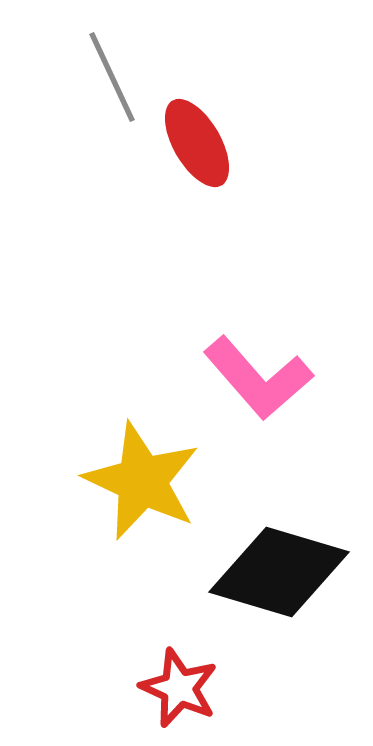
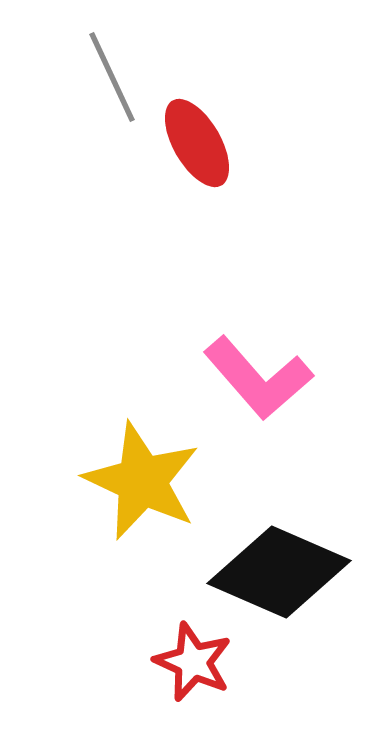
black diamond: rotated 7 degrees clockwise
red star: moved 14 px right, 26 px up
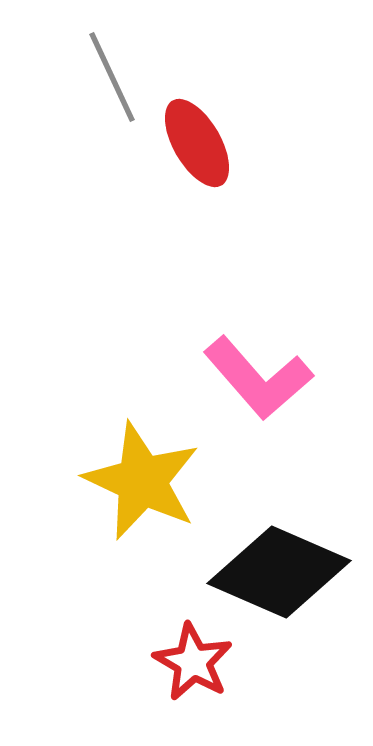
red star: rotated 6 degrees clockwise
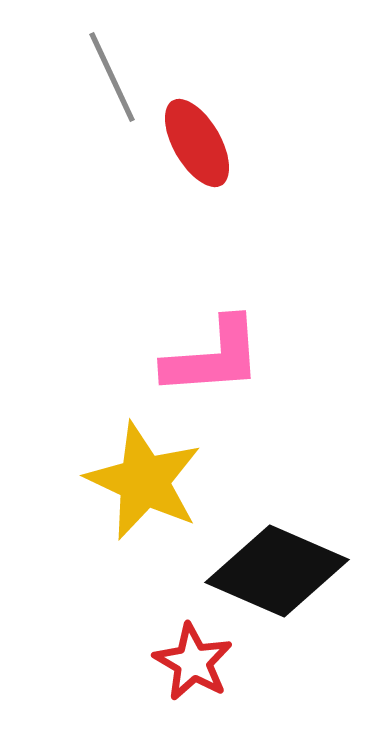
pink L-shape: moved 45 px left, 21 px up; rotated 53 degrees counterclockwise
yellow star: moved 2 px right
black diamond: moved 2 px left, 1 px up
